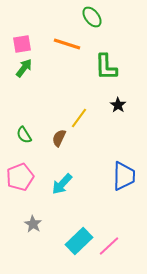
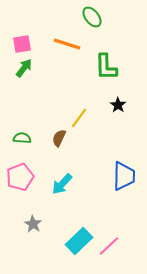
green semicircle: moved 2 px left, 3 px down; rotated 126 degrees clockwise
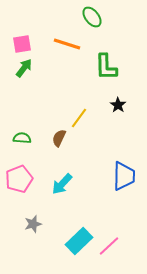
pink pentagon: moved 1 px left, 2 px down
gray star: rotated 24 degrees clockwise
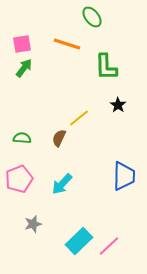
yellow line: rotated 15 degrees clockwise
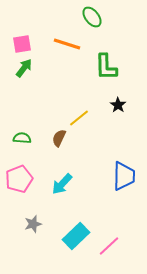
cyan rectangle: moved 3 px left, 5 px up
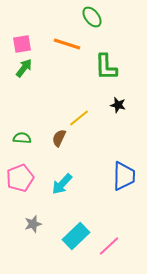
black star: rotated 21 degrees counterclockwise
pink pentagon: moved 1 px right, 1 px up
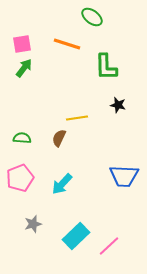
green ellipse: rotated 15 degrees counterclockwise
yellow line: moved 2 px left; rotated 30 degrees clockwise
blue trapezoid: rotated 92 degrees clockwise
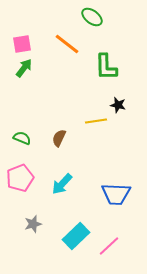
orange line: rotated 20 degrees clockwise
yellow line: moved 19 px right, 3 px down
green semicircle: rotated 18 degrees clockwise
blue trapezoid: moved 8 px left, 18 px down
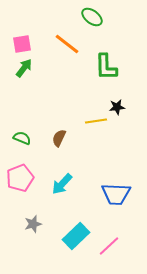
black star: moved 1 px left, 2 px down; rotated 21 degrees counterclockwise
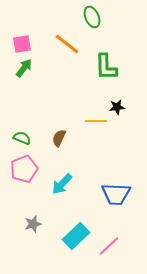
green ellipse: rotated 30 degrees clockwise
yellow line: rotated 10 degrees clockwise
pink pentagon: moved 4 px right, 9 px up
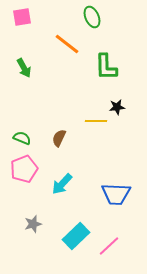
pink square: moved 27 px up
green arrow: rotated 114 degrees clockwise
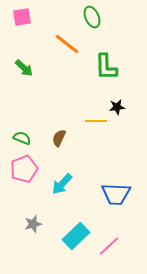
green arrow: rotated 18 degrees counterclockwise
